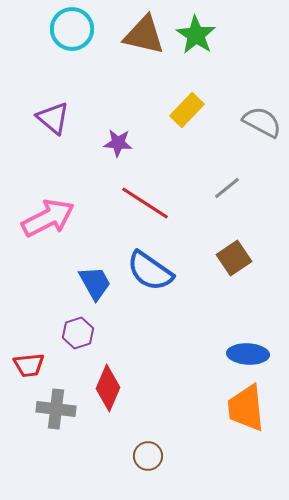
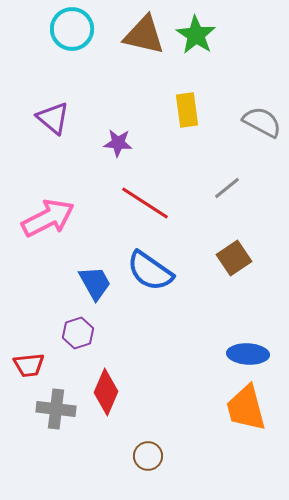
yellow rectangle: rotated 52 degrees counterclockwise
red diamond: moved 2 px left, 4 px down
orange trapezoid: rotated 9 degrees counterclockwise
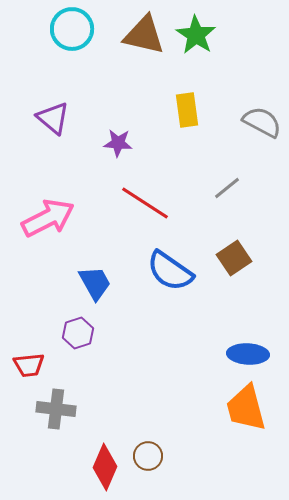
blue semicircle: moved 20 px right
red diamond: moved 1 px left, 75 px down
